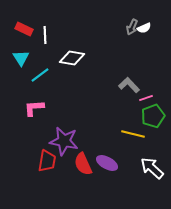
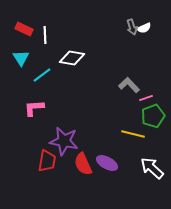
gray arrow: rotated 42 degrees counterclockwise
cyan line: moved 2 px right
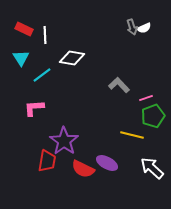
gray L-shape: moved 10 px left
yellow line: moved 1 px left, 1 px down
purple star: rotated 24 degrees clockwise
red semicircle: moved 5 px down; rotated 40 degrees counterclockwise
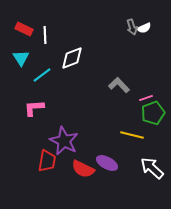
white diamond: rotated 30 degrees counterclockwise
green pentagon: moved 3 px up
purple star: rotated 8 degrees counterclockwise
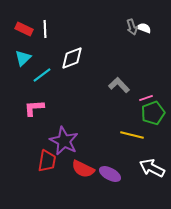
white semicircle: rotated 136 degrees counterclockwise
white line: moved 6 px up
cyan triangle: moved 2 px right; rotated 18 degrees clockwise
purple ellipse: moved 3 px right, 11 px down
white arrow: rotated 15 degrees counterclockwise
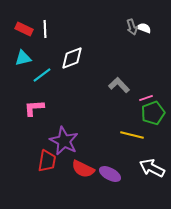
cyan triangle: rotated 30 degrees clockwise
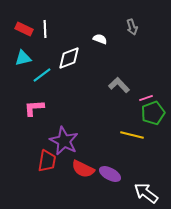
white semicircle: moved 44 px left, 11 px down
white diamond: moved 3 px left
white arrow: moved 6 px left, 25 px down; rotated 10 degrees clockwise
